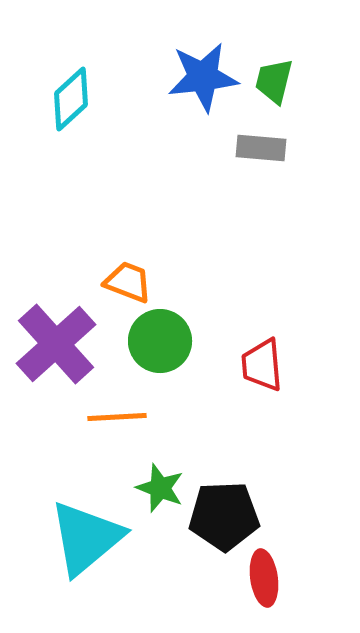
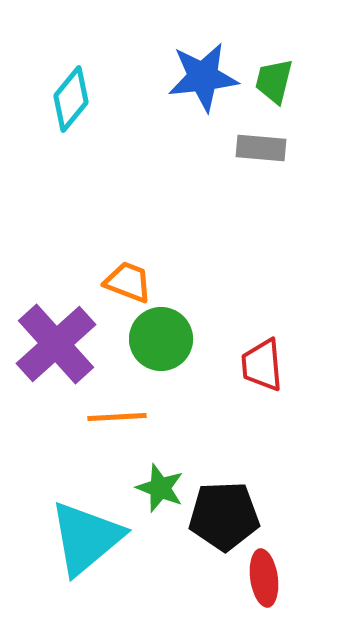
cyan diamond: rotated 8 degrees counterclockwise
green circle: moved 1 px right, 2 px up
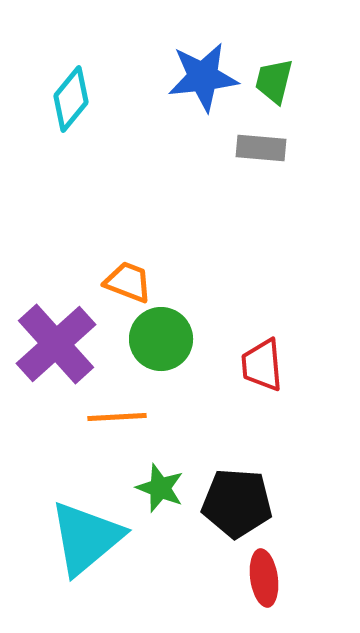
black pentagon: moved 13 px right, 13 px up; rotated 6 degrees clockwise
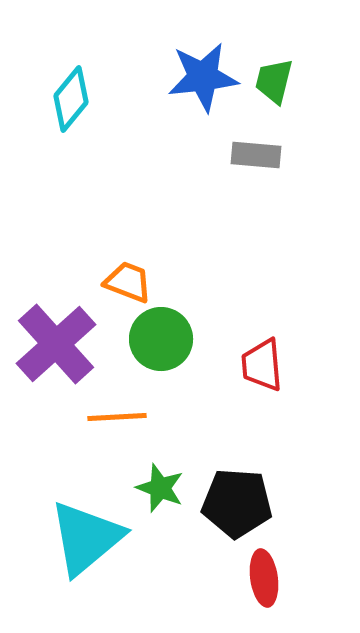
gray rectangle: moved 5 px left, 7 px down
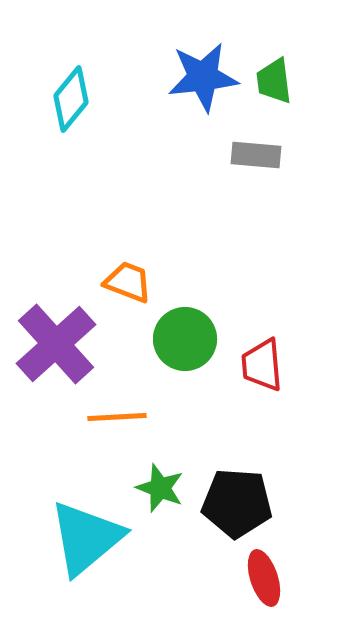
green trapezoid: rotated 21 degrees counterclockwise
green circle: moved 24 px right
red ellipse: rotated 10 degrees counterclockwise
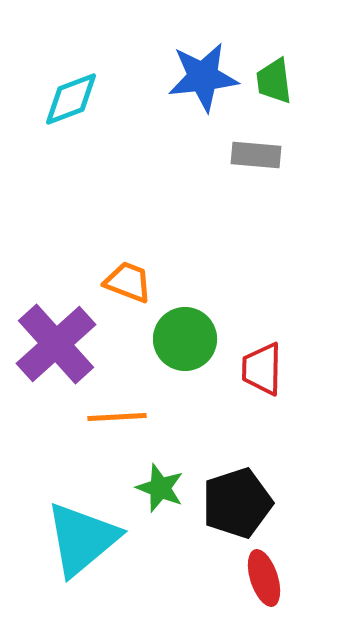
cyan diamond: rotated 30 degrees clockwise
red trapezoid: moved 4 px down; rotated 6 degrees clockwise
black pentagon: rotated 22 degrees counterclockwise
cyan triangle: moved 4 px left, 1 px down
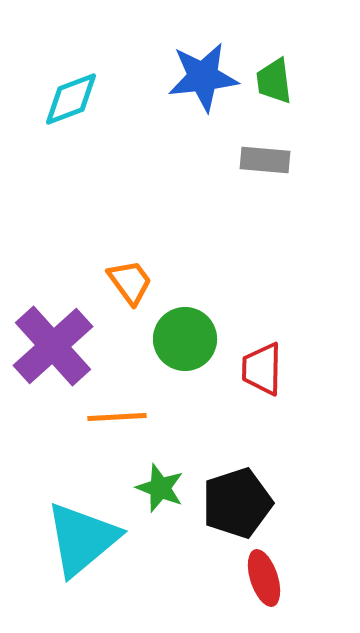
gray rectangle: moved 9 px right, 5 px down
orange trapezoid: moved 2 px right; rotated 33 degrees clockwise
purple cross: moved 3 px left, 2 px down
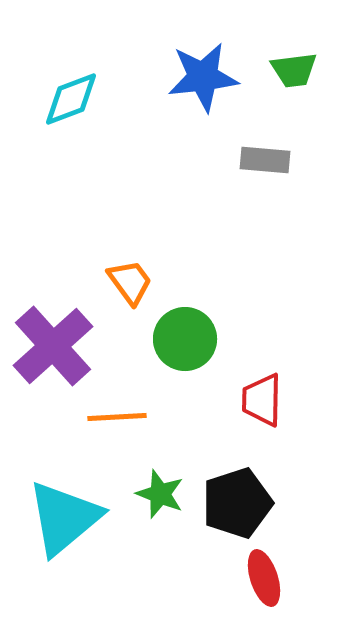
green trapezoid: moved 20 px right, 11 px up; rotated 90 degrees counterclockwise
red trapezoid: moved 31 px down
green star: moved 6 px down
cyan triangle: moved 18 px left, 21 px up
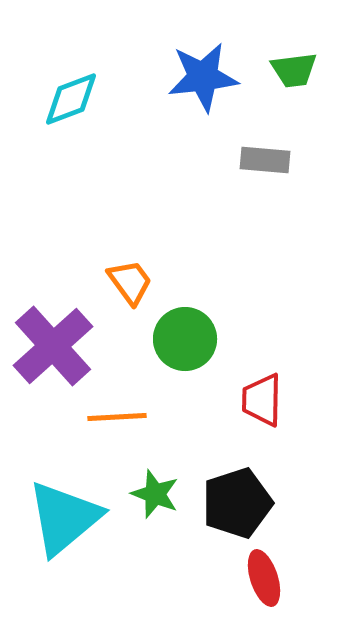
green star: moved 5 px left
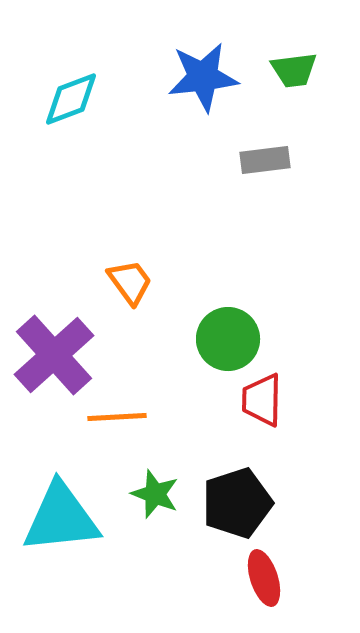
gray rectangle: rotated 12 degrees counterclockwise
green circle: moved 43 px right
purple cross: moved 1 px right, 9 px down
cyan triangle: moved 3 px left; rotated 34 degrees clockwise
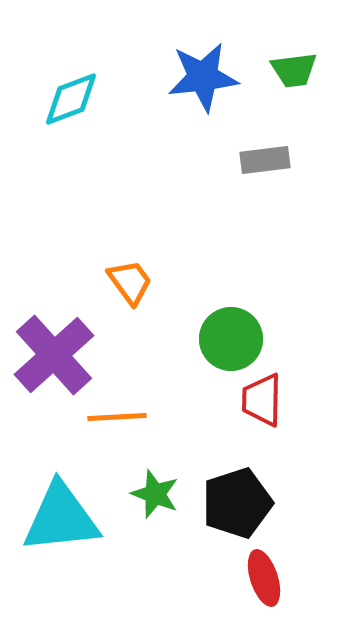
green circle: moved 3 px right
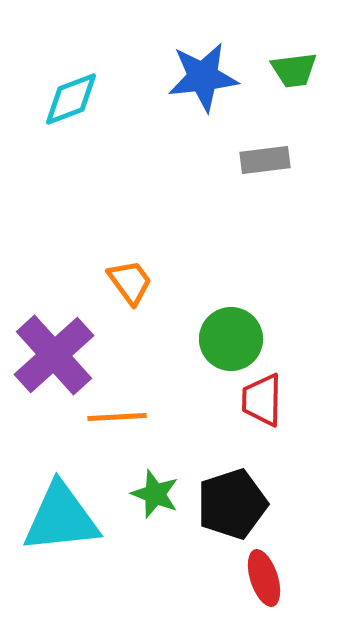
black pentagon: moved 5 px left, 1 px down
